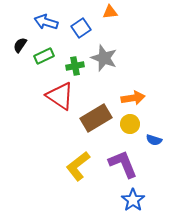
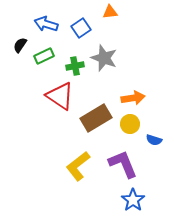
blue arrow: moved 2 px down
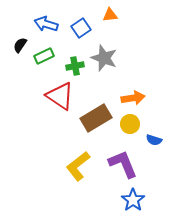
orange triangle: moved 3 px down
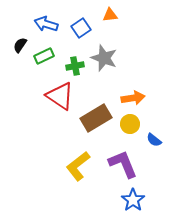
blue semicircle: rotated 21 degrees clockwise
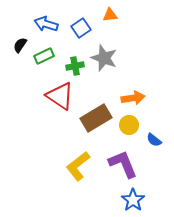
yellow circle: moved 1 px left, 1 px down
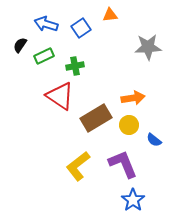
gray star: moved 44 px right, 11 px up; rotated 24 degrees counterclockwise
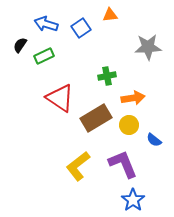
green cross: moved 32 px right, 10 px down
red triangle: moved 2 px down
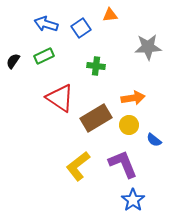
black semicircle: moved 7 px left, 16 px down
green cross: moved 11 px left, 10 px up; rotated 18 degrees clockwise
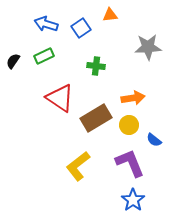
purple L-shape: moved 7 px right, 1 px up
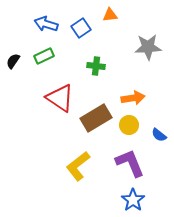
blue semicircle: moved 5 px right, 5 px up
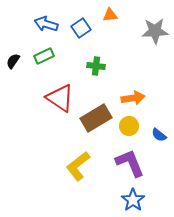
gray star: moved 7 px right, 16 px up
yellow circle: moved 1 px down
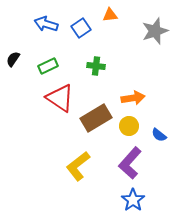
gray star: rotated 16 degrees counterclockwise
green rectangle: moved 4 px right, 10 px down
black semicircle: moved 2 px up
purple L-shape: rotated 116 degrees counterclockwise
